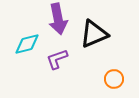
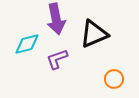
purple arrow: moved 2 px left
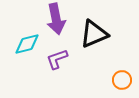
orange circle: moved 8 px right, 1 px down
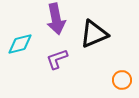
cyan diamond: moved 7 px left
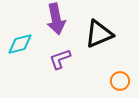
black triangle: moved 5 px right
purple L-shape: moved 3 px right
orange circle: moved 2 px left, 1 px down
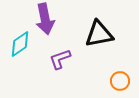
purple arrow: moved 11 px left
black triangle: rotated 12 degrees clockwise
cyan diamond: rotated 20 degrees counterclockwise
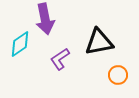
black triangle: moved 8 px down
purple L-shape: rotated 15 degrees counterclockwise
orange circle: moved 2 px left, 6 px up
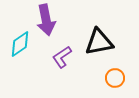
purple arrow: moved 1 px right, 1 px down
purple L-shape: moved 2 px right, 2 px up
orange circle: moved 3 px left, 3 px down
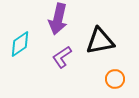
purple arrow: moved 12 px right, 1 px up; rotated 24 degrees clockwise
black triangle: moved 1 px right, 1 px up
orange circle: moved 1 px down
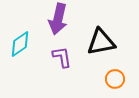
black triangle: moved 1 px right, 1 px down
purple L-shape: rotated 115 degrees clockwise
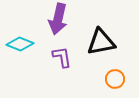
cyan diamond: rotated 56 degrees clockwise
